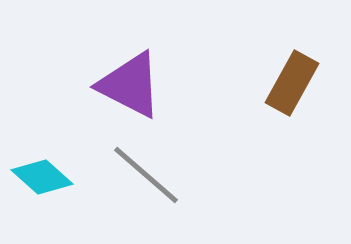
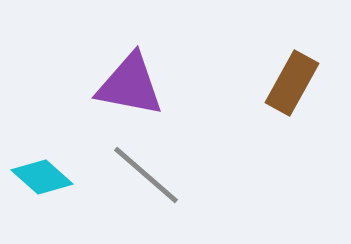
purple triangle: rotated 16 degrees counterclockwise
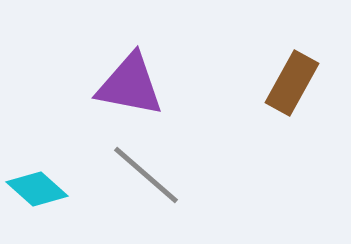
cyan diamond: moved 5 px left, 12 px down
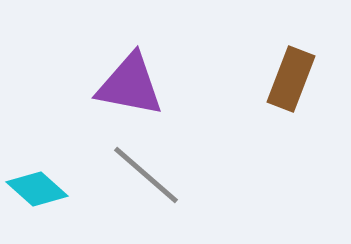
brown rectangle: moved 1 px left, 4 px up; rotated 8 degrees counterclockwise
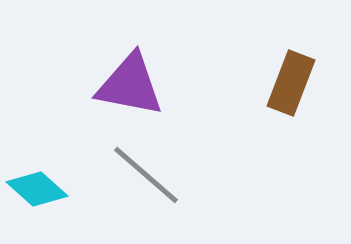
brown rectangle: moved 4 px down
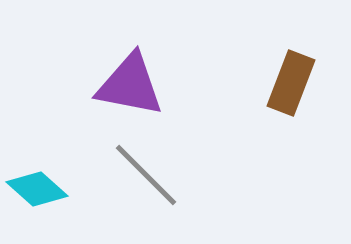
gray line: rotated 4 degrees clockwise
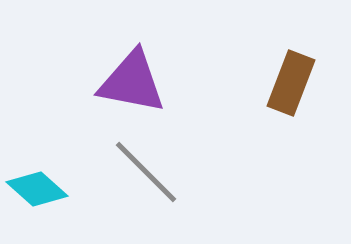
purple triangle: moved 2 px right, 3 px up
gray line: moved 3 px up
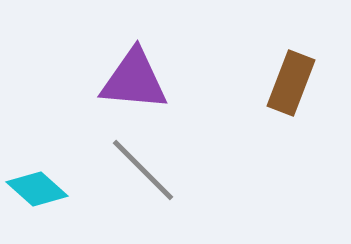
purple triangle: moved 2 px right, 2 px up; rotated 6 degrees counterclockwise
gray line: moved 3 px left, 2 px up
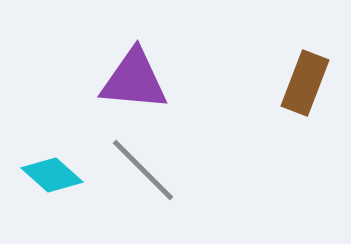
brown rectangle: moved 14 px right
cyan diamond: moved 15 px right, 14 px up
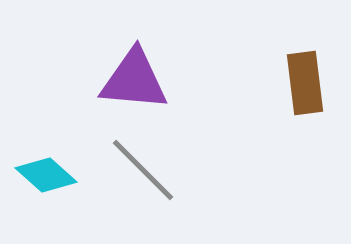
brown rectangle: rotated 28 degrees counterclockwise
cyan diamond: moved 6 px left
